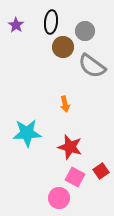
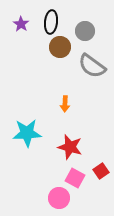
purple star: moved 5 px right, 1 px up
brown circle: moved 3 px left
orange arrow: rotated 14 degrees clockwise
pink square: moved 1 px down
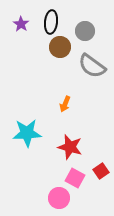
orange arrow: rotated 21 degrees clockwise
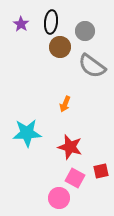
red square: rotated 21 degrees clockwise
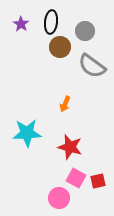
red square: moved 3 px left, 10 px down
pink square: moved 1 px right
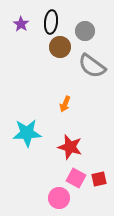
red square: moved 1 px right, 2 px up
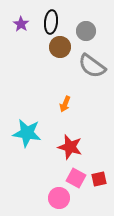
gray circle: moved 1 px right
cyan star: rotated 12 degrees clockwise
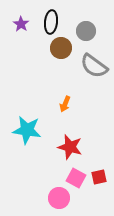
brown circle: moved 1 px right, 1 px down
gray semicircle: moved 2 px right
cyan star: moved 3 px up
red square: moved 2 px up
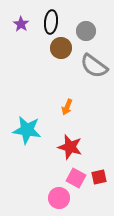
orange arrow: moved 2 px right, 3 px down
